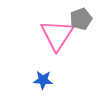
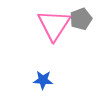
pink triangle: moved 3 px left, 10 px up
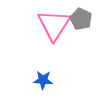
gray pentagon: rotated 25 degrees counterclockwise
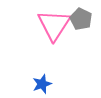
blue star: moved 1 px left, 4 px down; rotated 24 degrees counterclockwise
